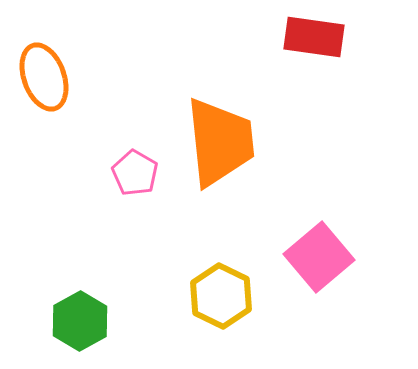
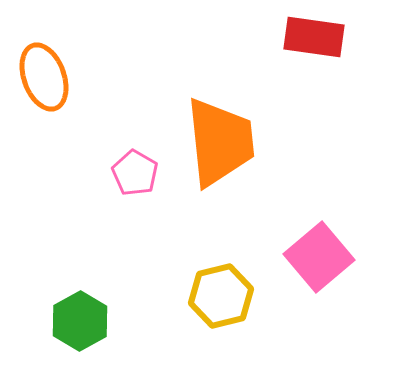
yellow hexagon: rotated 20 degrees clockwise
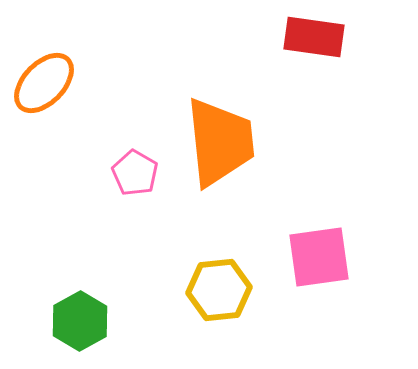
orange ellipse: moved 6 px down; rotated 64 degrees clockwise
pink square: rotated 32 degrees clockwise
yellow hexagon: moved 2 px left, 6 px up; rotated 8 degrees clockwise
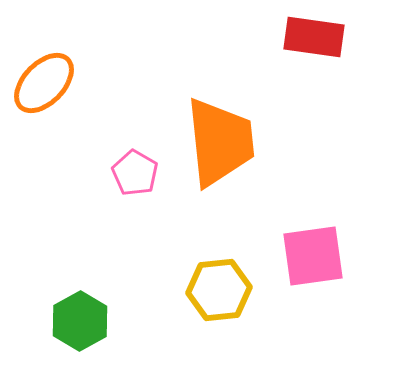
pink square: moved 6 px left, 1 px up
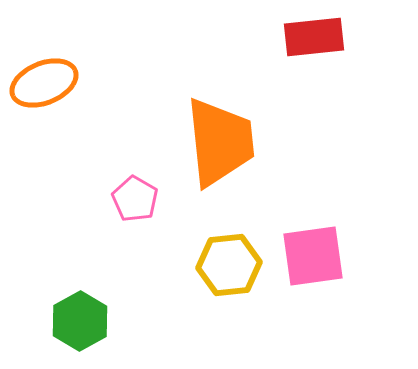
red rectangle: rotated 14 degrees counterclockwise
orange ellipse: rotated 24 degrees clockwise
pink pentagon: moved 26 px down
yellow hexagon: moved 10 px right, 25 px up
